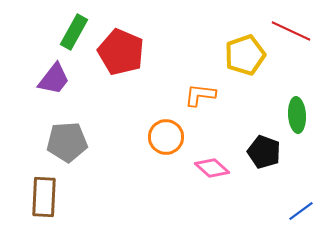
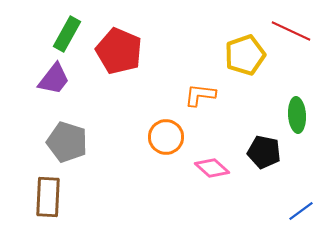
green rectangle: moved 7 px left, 2 px down
red pentagon: moved 2 px left, 1 px up
gray pentagon: rotated 21 degrees clockwise
black pentagon: rotated 8 degrees counterclockwise
brown rectangle: moved 4 px right
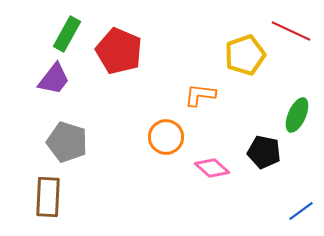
green ellipse: rotated 28 degrees clockwise
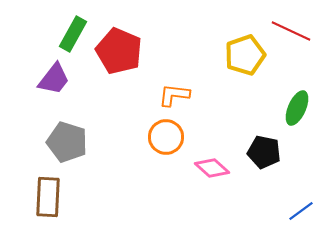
green rectangle: moved 6 px right
orange L-shape: moved 26 px left
green ellipse: moved 7 px up
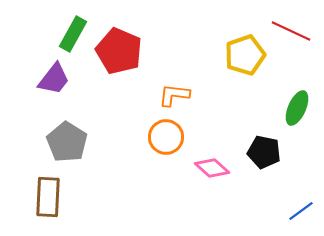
gray pentagon: rotated 15 degrees clockwise
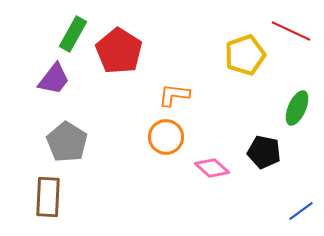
red pentagon: rotated 9 degrees clockwise
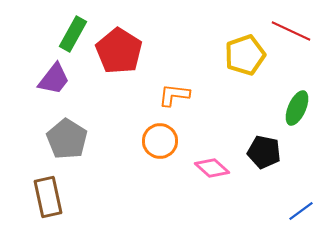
orange circle: moved 6 px left, 4 px down
gray pentagon: moved 3 px up
brown rectangle: rotated 15 degrees counterclockwise
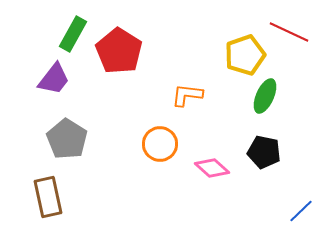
red line: moved 2 px left, 1 px down
orange L-shape: moved 13 px right
green ellipse: moved 32 px left, 12 px up
orange circle: moved 3 px down
blue line: rotated 8 degrees counterclockwise
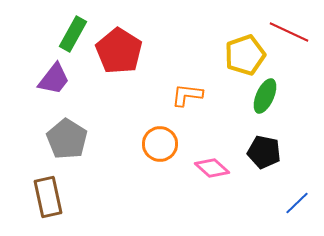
blue line: moved 4 px left, 8 px up
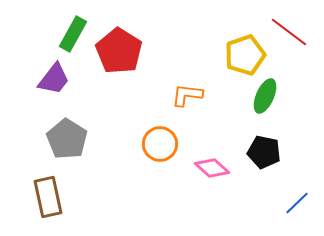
red line: rotated 12 degrees clockwise
